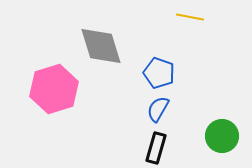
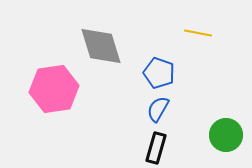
yellow line: moved 8 px right, 16 px down
pink hexagon: rotated 9 degrees clockwise
green circle: moved 4 px right, 1 px up
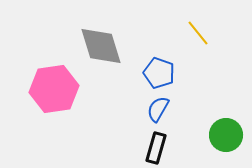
yellow line: rotated 40 degrees clockwise
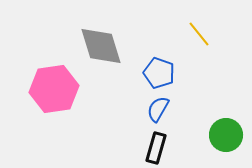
yellow line: moved 1 px right, 1 px down
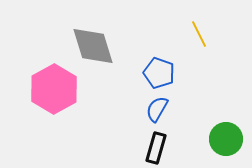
yellow line: rotated 12 degrees clockwise
gray diamond: moved 8 px left
pink hexagon: rotated 21 degrees counterclockwise
blue semicircle: moved 1 px left
green circle: moved 4 px down
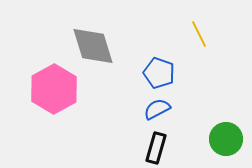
blue semicircle: rotated 32 degrees clockwise
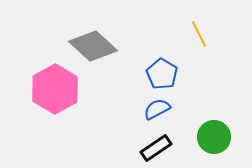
gray diamond: rotated 30 degrees counterclockwise
blue pentagon: moved 3 px right, 1 px down; rotated 12 degrees clockwise
pink hexagon: moved 1 px right
green circle: moved 12 px left, 2 px up
black rectangle: rotated 40 degrees clockwise
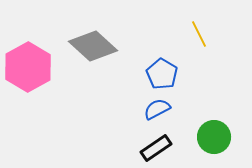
pink hexagon: moved 27 px left, 22 px up
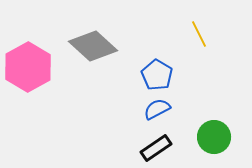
blue pentagon: moved 5 px left, 1 px down
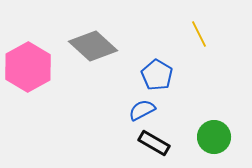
blue semicircle: moved 15 px left, 1 px down
black rectangle: moved 2 px left, 5 px up; rotated 64 degrees clockwise
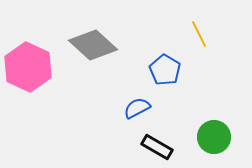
gray diamond: moved 1 px up
pink hexagon: rotated 6 degrees counterclockwise
blue pentagon: moved 8 px right, 5 px up
blue semicircle: moved 5 px left, 2 px up
black rectangle: moved 3 px right, 4 px down
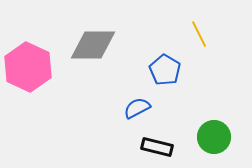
gray diamond: rotated 42 degrees counterclockwise
black rectangle: rotated 16 degrees counterclockwise
